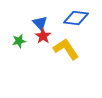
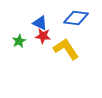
blue triangle: rotated 21 degrees counterclockwise
red star: rotated 28 degrees counterclockwise
green star: rotated 16 degrees counterclockwise
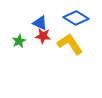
blue diamond: rotated 25 degrees clockwise
yellow L-shape: moved 4 px right, 5 px up
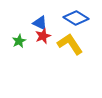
red star: rotated 28 degrees counterclockwise
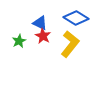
red star: rotated 21 degrees counterclockwise
yellow L-shape: rotated 72 degrees clockwise
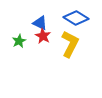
yellow L-shape: rotated 12 degrees counterclockwise
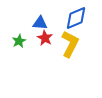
blue diamond: rotated 55 degrees counterclockwise
blue triangle: rotated 21 degrees counterclockwise
red star: moved 2 px right, 2 px down
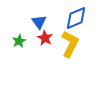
blue triangle: moved 1 px left, 1 px up; rotated 49 degrees clockwise
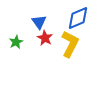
blue diamond: moved 2 px right
green star: moved 3 px left, 1 px down
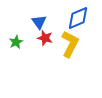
red star: rotated 14 degrees counterclockwise
